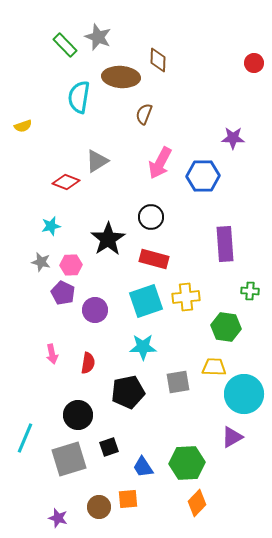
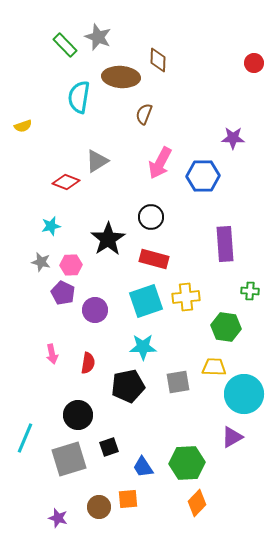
black pentagon at (128, 392): moved 6 px up
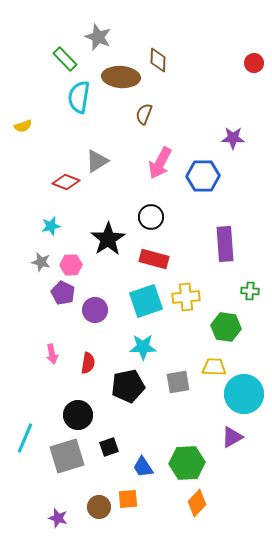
green rectangle at (65, 45): moved 14 px down
gray square at (69, 459): moved 2 px left, 3 px up
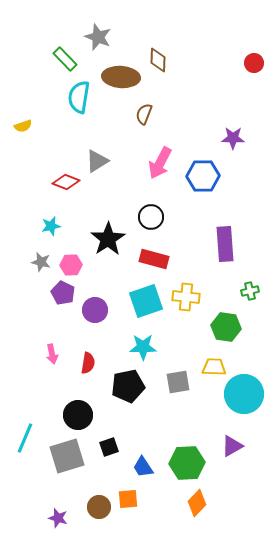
green cross at (250, 291): rotated 18 degrees counterclockwise
yellow cross at (186, 297): rotated 12 degrees clockwise
purple triangle at (232, 437): moved 9 px down
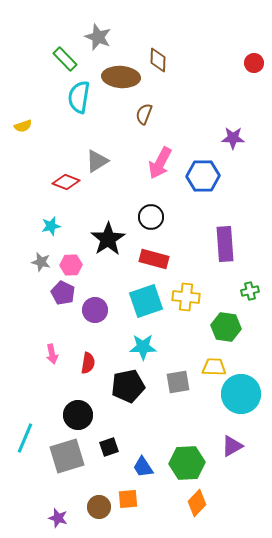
cyan circle at (244, 394): moved 3 px left
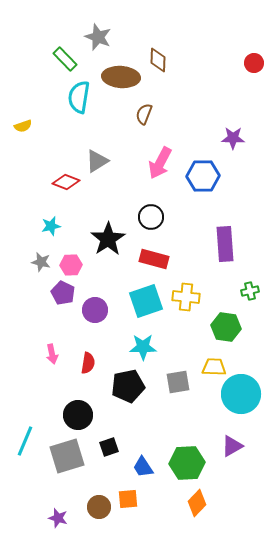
cyan line at (25, 438): moved 3 px down
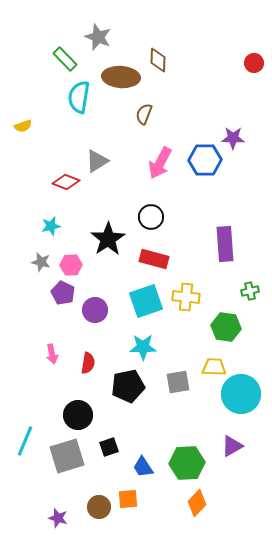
blue hexagon at (203, 176): moved 2 px right, 16 px up
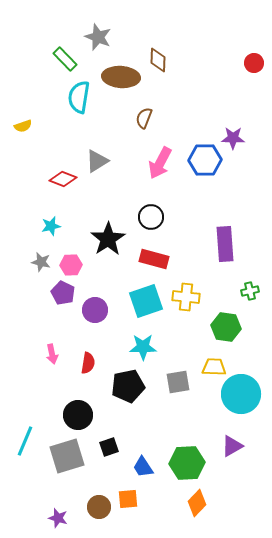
brown semicircle at (144, 114): moved 4 px down
red diamond at (66, 182): moved 3 px left, 3 px up
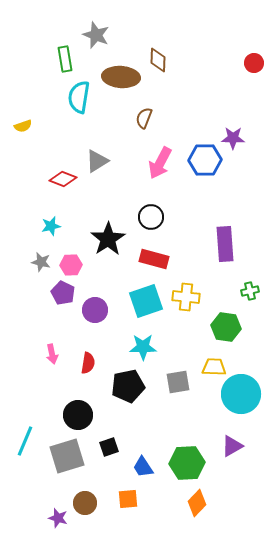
gray star at (98, 37): moved 2 px left, 2 px up
green rectangle at (65, 59): rotated 35 degrees clockwise
brown circle at (99, 507): moved 14 px left, 4 px up
